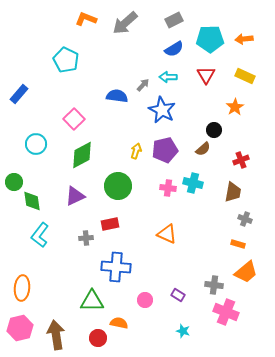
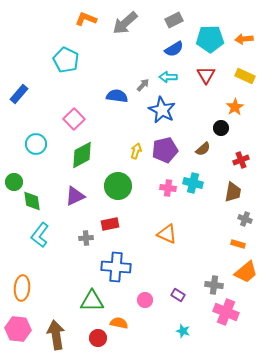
black circle at (214, 130): moved 7 px right, 2 px up
pink hexagon at (20, 328): moved 2 px left, 1 px down; rotated 20 degrees clockwise
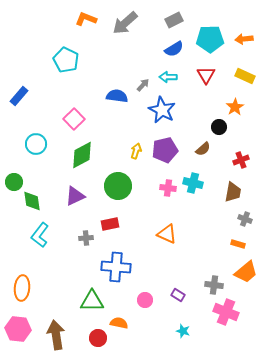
blue rectangle at (19, 94): moved 2 px down
black circle at (221, 128): moved 2 px left, 1 px up
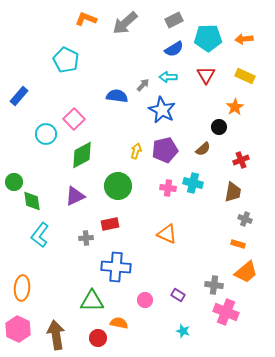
cyan pentagon at (210, 39): moved 2 px left, 1 px up
cyan circle at (36, 144): moved 10 px right, 10 px up
pink hexagon at (18, 329): rotated 20 degrees clockwise
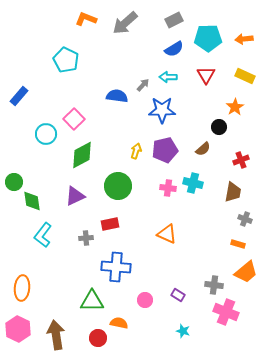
blue star at (162, 110): rotated 28 degrees counterclockwise
cyan L-shape at (40, 235): moved 3 px right
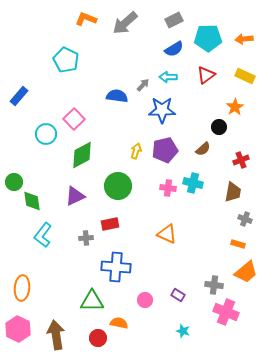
red triangle at (206, 75): rotated 24 degrees clockwise
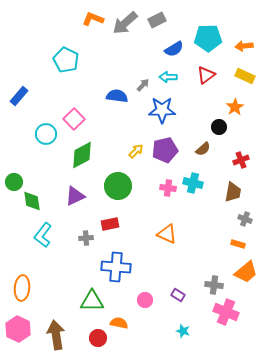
orange L-shape at (86, 19): moved 7 px right
gray rectangle at (174, 20): moved 17 px left
orange arrow at (244, 39): moved 7 px down
yellow arrow at (136, 151): rotated 28 degrees clockwise
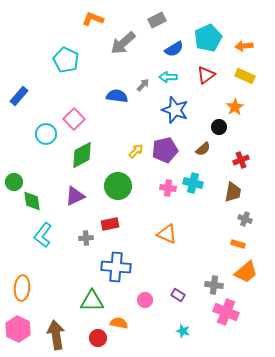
gray arrow at (125, 23): moved 2 px left, 20 px down
cyan pentagon at (208, 38): rotated 24 degrees counterclockwise
blue star at (162, 110): moved 13 px right; rotated 20 degrees clockwise
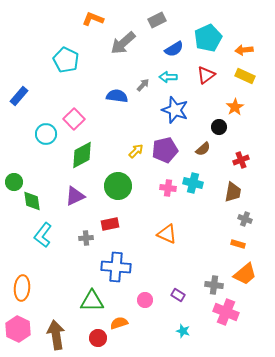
orange arrow at (244, 46): moved 4 px down
orange trapezoid at (246, 272): moved 1 px left, 2 px down
orange semicircle at (119, 323): rotated 30 degrees counterclockwise
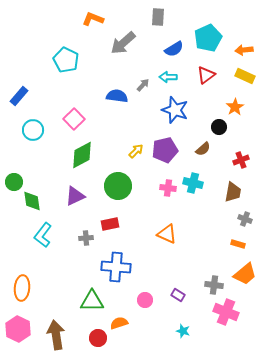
gray rectangle at (157, 20): moved 1 px right, 3 px up; rotated 60 degrees counterclockwise
cyan circle at (46, 134): moved 13 px left, 4 px up
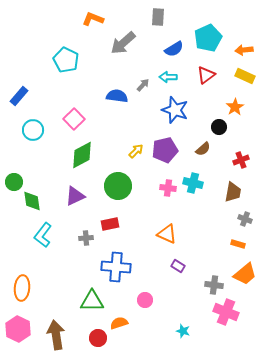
purple rectangle at (178, 295): moved 29 px up
